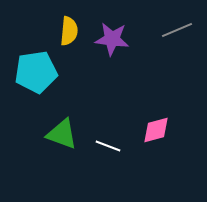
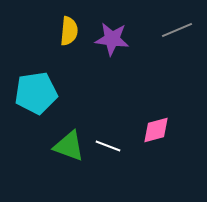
cyan pentagon: moved 21 px down
green triangle: moved 7 px right, 12 px down
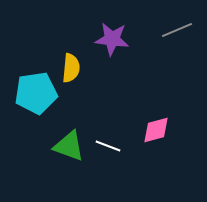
yellow semicircle: moved 2 px right, 37 px down
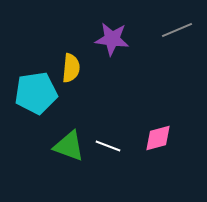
pink diamond: moved 2 px right, 8 px down
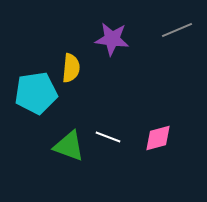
white line: moved 9 px up
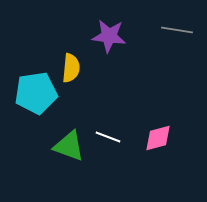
gray line: rotated 32 degrees clockwise
purple star: moved 3 px left, 3 px up
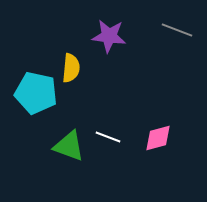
gray line: rotated 12 degrees clockwise
cyan pentagon: rotated 21 degrees clockwise
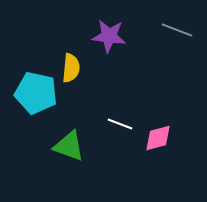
white line: moved 12 px right, 13 px up
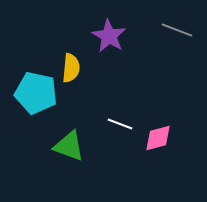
purple star: rotated 24 degrees clockwise
